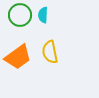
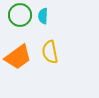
cyan semicircle: moved 1 px down
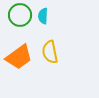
orange trapezoid: moved 1 px right
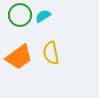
cyan semicircle: rotated 56 degrees clockwise
yellow semicircle: moved 1 px right, 1 px down
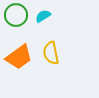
green circle: moved 4 px left
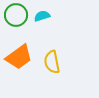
cyan semicircle: moved 1 px left; rotated 14 degrees clockwise
yellow semicircle: moved 1 px right, 9 px down
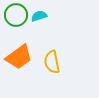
cyan semicircle: moved 3 px left
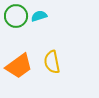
green circle: moved 1 px down
orange trapezoid: moved 9 px down
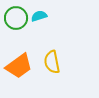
green circle: moved 2 px down
